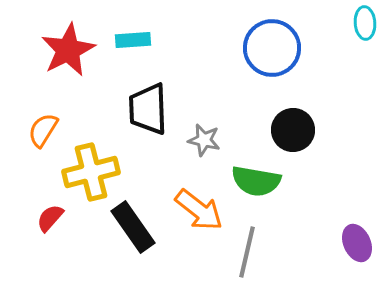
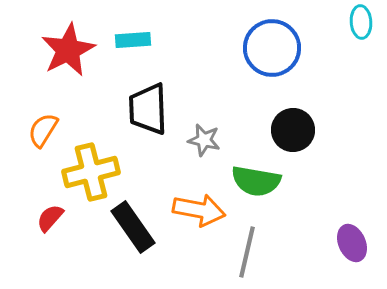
cyan ellipse: moved 4 px left, 1 px up
orange arrow: rotated 27 degrees counterclockwise
purple ellipse: moved 5 px left
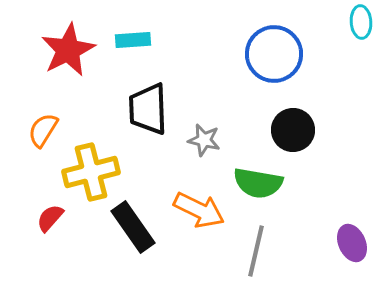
blue circle: moved 2 px right, 6 px down
green semicircle: moved 2 px right, 2 px down
orange arrow: rotated 15 degrees clockwise
gray line: moved 9 px right, 1 px up
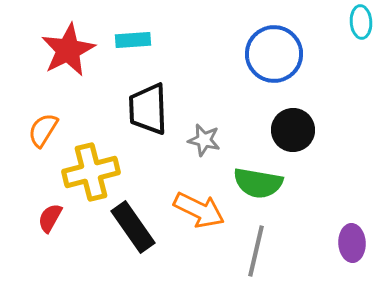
red semicircle: rotated 12 degrees counterclockwise
purple ellipse: rotated 21 degrees clockwise
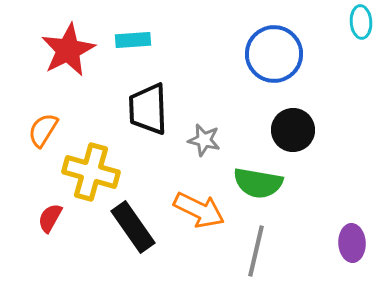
yellow cross: rotated 30 degrees clockwise
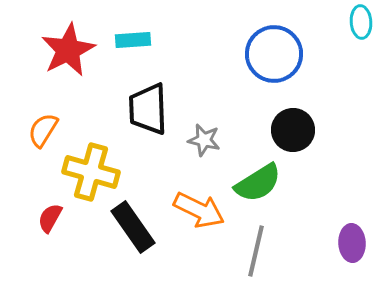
green semicircle: rotated 42 degrees counterclockwise
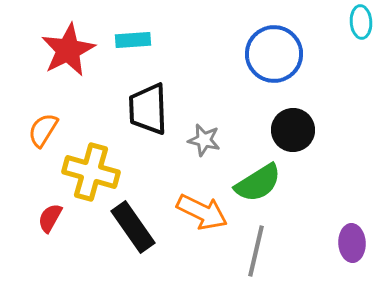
orange arrow: moved 3 px right, 2 px down
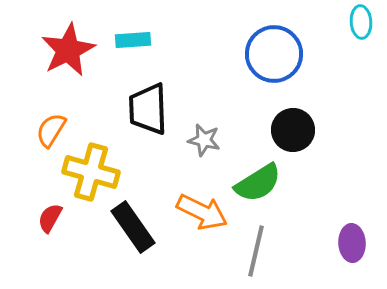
orange semicircle: moved 8 px right
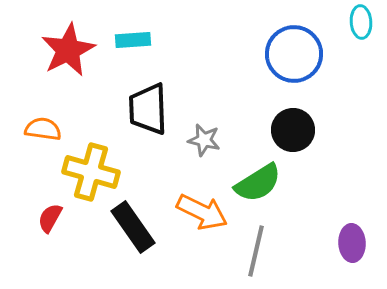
blue circle: moved 20 px right
orange semicircle: moved 8 px left, 1 px up; rotated 66 degrees clockwise
